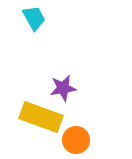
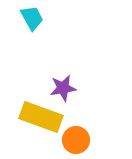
cyan trapezoid: moved 2 px left
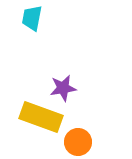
cyan trapezoid: rotated 140 degrees counterclockwise
orange circle: moved 2 px right, 2 px down
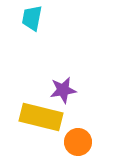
purple star: moved 2 px down
yellow rectangle: rotated 6 degrees counterclockwise
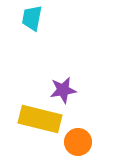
yellow rectangle: moved 1 px left, 2 px down
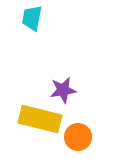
orange circle: moved 5 px up
